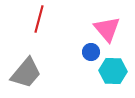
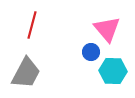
red line: moved 7 px left, 6 px down
gray trapezoid: rotated 12 degrees counterclockwise
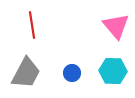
red line: rotated 24 degrees counterclockwise
pink triangle: moved 9 px right, 3 px up
blue circle: moved 19 px left, 21 px down
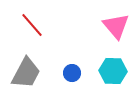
red line: rotated 32 degrees counterclockwise
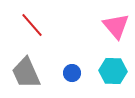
gray trapezoid: rotated 128 degrees clockwise
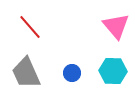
red line: moved 2 px left, 2 px down
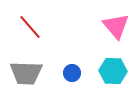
gray trapezoid: rotated 64 degrees counterclockwise
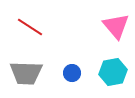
red line: rotated 16 degrees counterclockwise
cyan hexagon: moved 1 px down; rotated 12 degrees counterclockwise
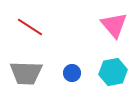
pink triangle: moved 2 px left, 1 px up
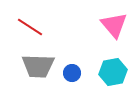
gray trapezoid: moved 12 px right, 7 px up
